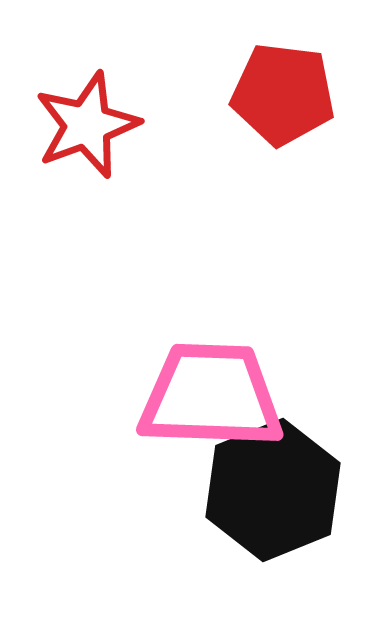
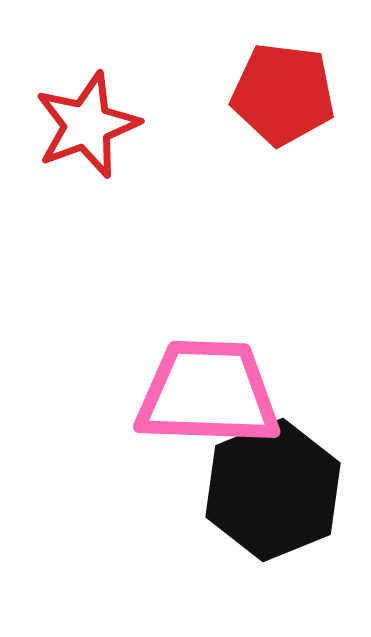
pink trapezoid: moved 3 px left, 3 px up
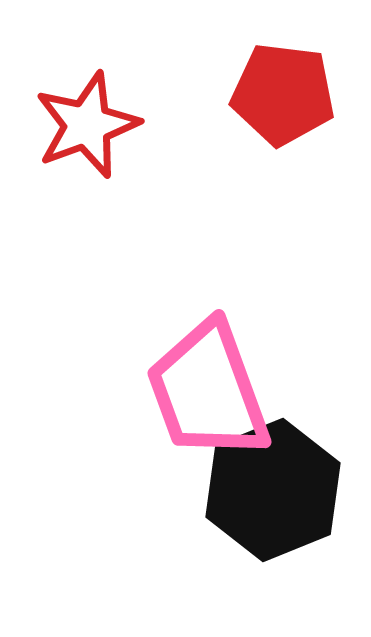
pink trapezoid: moved 2 px up; rotated 112 degrees counterclockwise
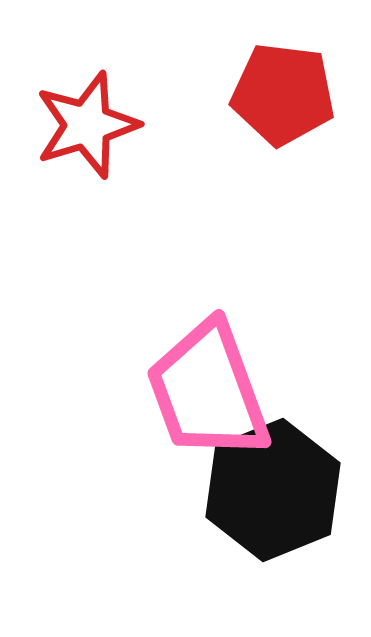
red star: rotated 3 degrees clockwise
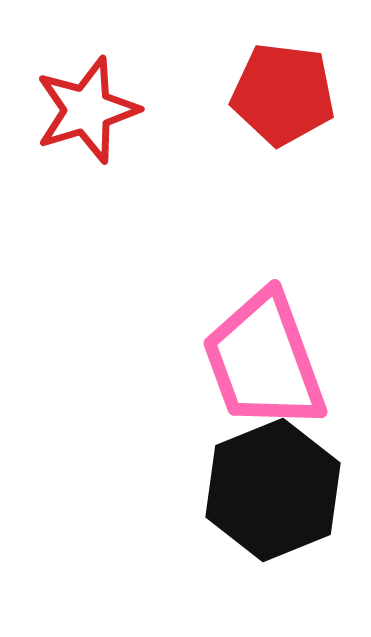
red star: moved 15 px up
pink trapezoid: moved 56 px right, 30 px up
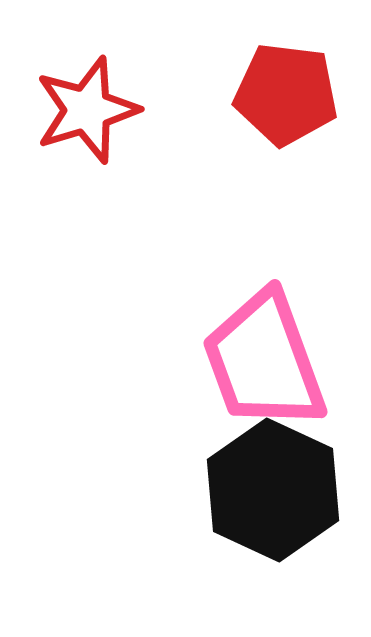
red pentagon: moved 3 px right
black hexagon: rotated 13 degrees counterclockwise
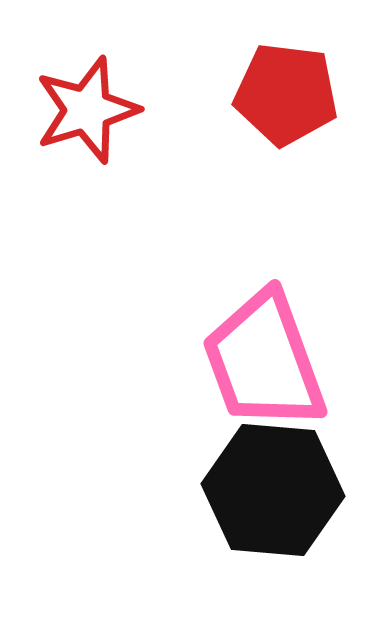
black hexagon: rotated 20 degrees counterclockwise
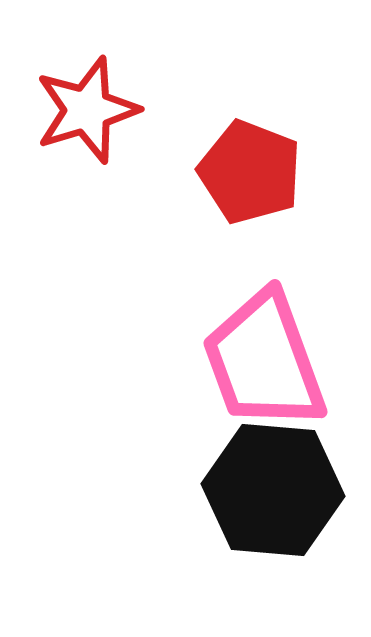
red pentagon: moved 36 px left, 78 px down; rotated 14 degrees clockwise
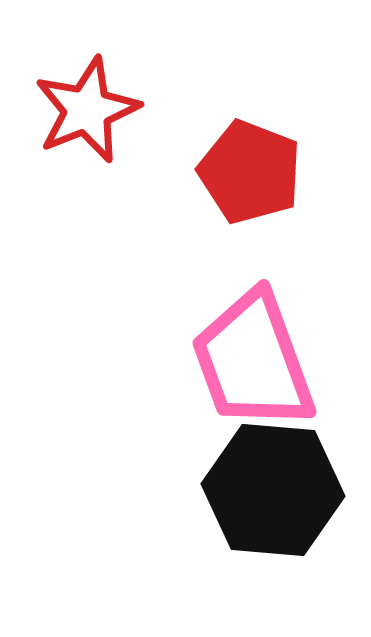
red star: rotated 5 degrees counterclockwise
pink trapezoid: moved 11 px left
